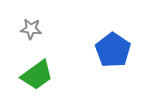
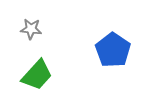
green trapezoid: rotated 12 degrees counterclockwise
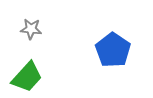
green trapezoid: moved 10 px left, 2 px down
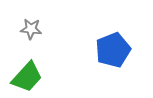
blue pentagon: rotated 16 degrees clockwise
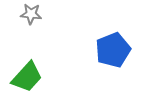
gray star: moved 15 px up
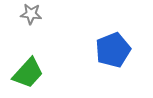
green trapezoid: moved 1 px right, 4 px up
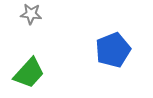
green trapezoid: moved 1 px right
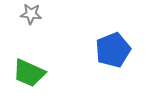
green trapezoid: rotated 72 degrees clockwise
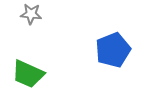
green trapezoid: moved 1 px left, 1 px down
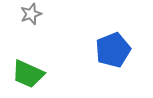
gray star: rotated 25 degrees counterclockwise
